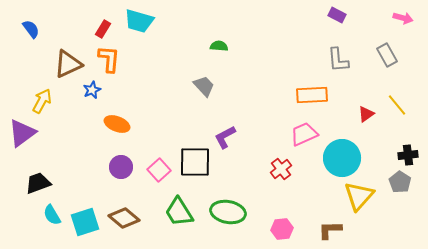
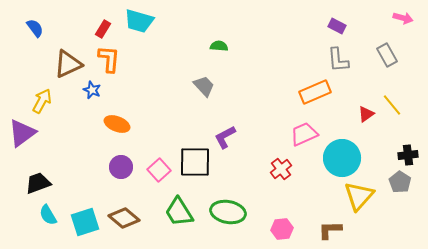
purple rectangle: moved 11 px down
blue semicircle: moved 4 px right, 1 px up
blue star: rotated 24 degrees counterclockwise
orange rectangle: moved 3 px right, 3 px up; rotated 20 degrees counterclockwise
yellow line: moved 5 px left
cyan semicircle: moved 4 px left
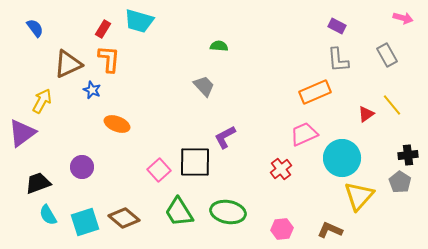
purple circle: moved 39 px left
brown L-shape: rotated 25 degrees clockwise
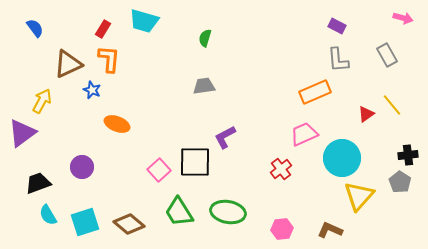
cyan trapezoid: moved 5 px right
green semicircle: moved 14 px left, 8 px up; rotated 78 degrees counterclockwise
gray trapezoid: rotated 55 degrees counterclockwise
brown diamond: moved 5 px right, 6 px down
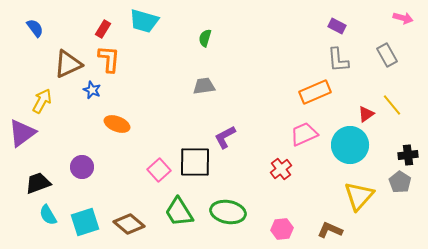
cyan circle: moved 8 px right, 13 px up
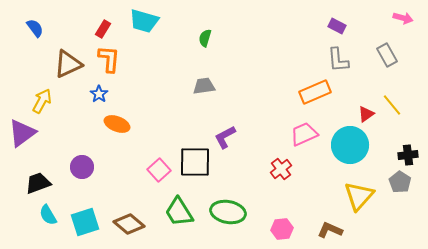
blue star: moved 7 px right, 4 px down; rotated 12 degrees clockwise
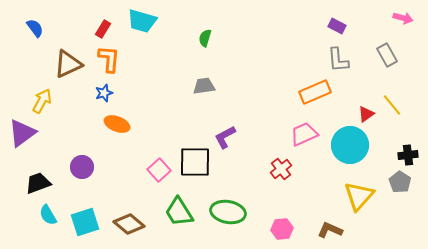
cyan trapezoid: moved 2 px left
blue star: moved 5 px right, 1 px up; rotated 18 degrees clockwise
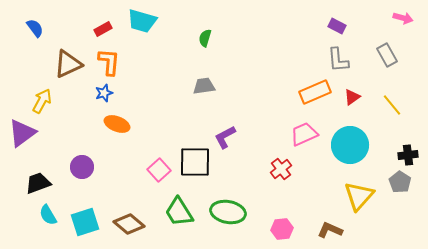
red rectangle: rotated 30 degrees clockwise
orange L-shape: moved 3 px down
red triangle: moved 14 px left, 17 px up
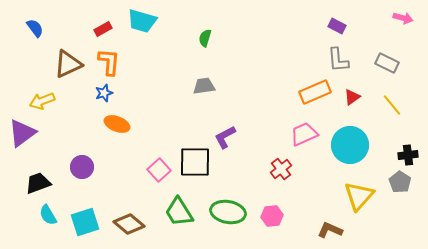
gray rectangle: moved 8 px down; rotated 35 degrees counterclockwise
yellow arrow: rotated 140 degrees counterclockwise
pink hexagon: moved 10 px left, 13 px up
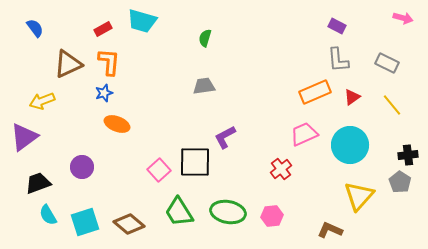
purple triangle: moved 2 px right, 4 px down
